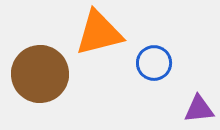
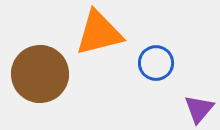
blue circle: moved 2 px right
purple triangle: rotated 44 degrees counterclockwise
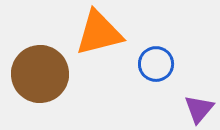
blue circle: moved 1 px down
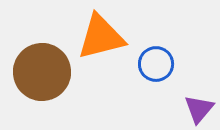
orange triangle: moved 2 px right, 4 px down
brown circle: moved 2 px right, 2 px up
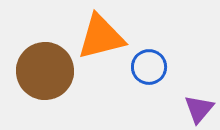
blue circle: moved 7 px left, 3 px down
brown circle: moved 3 px right, 1 px up
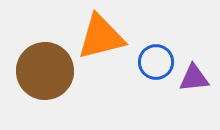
blue circle: moved 7 px right, 5 px up
purple triangle: moved 5 px left, 31 px up; rotated 44 degrees clockwise
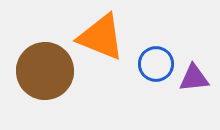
orange triangle: rotated 36 degrees clockwise
blue circle: moved 2 px down
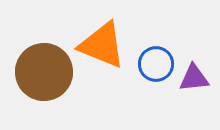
orange triangle: moved 1 px right, 8 px down
brown circle: moved 1 px left, 1 px down
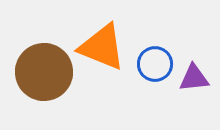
orange triangle: moved 2 px down
blue circle: moved 1 px left
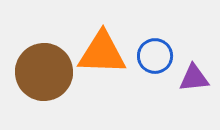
orange triangle: moved 6 px down; rotated 20 degrees counterclockwise
blue circle: moved 8 px up
